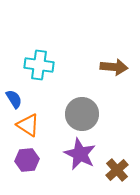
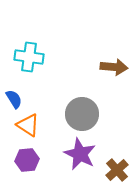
cyan cross: moved 10 px left, 8 px up
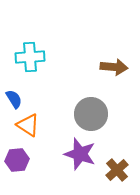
cyan cross: moved 1 px right; rotated 12 degrees counterclockwise
gray circle: moved 9 px right
purple star: rotated 8 degrees counterclockwise
purple hexagon: moved 10 px left
